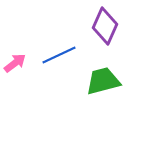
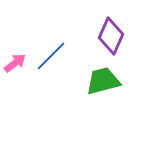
purple diamond: moved 6 px right, 10 px down
blue line: moved 8 px left, 1 px down; rotated 20 degrees counterclockwise
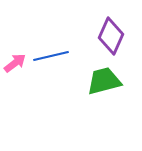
blue line: rotated 32 degrees clockwise
green trapezoid: moved 1 px right
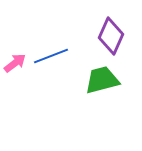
blue line: rotated 8 degrees counterclockwise
green trapezoid: moved 2 px left, 1 px up
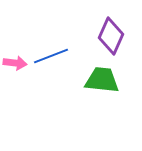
pink arrow: rotated 45 degrees clockwise
green trapezoid: rotated 21 degrees clockwise
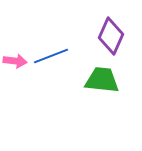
pink arrow: moved 2 px up
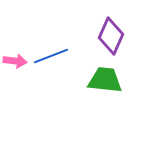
green trapezoid: moved 3 px right
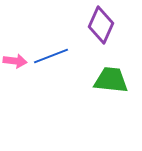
purple diamond: moved 10 px left, 11 px up
green trapezoid: moved 6 px right
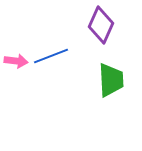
pink arrow: moved 1 px right
green trapezoid: rotated 81 degrees clockwise
